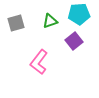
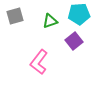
gray square: moved 1 px left, 7 px up
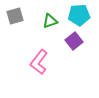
cyan pentagon: moved 1 px down
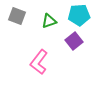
gray square: moved 2 px right; rotated 36 degrees clockwise
green triangle: moved 1 px left
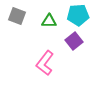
cyan pentagon: moved 1 px left
green triangle: rotated 21 degrees clockwise
pink L-shape: moved 6 px right, 1 px down
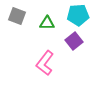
green triangle: moved 2 px left, 2 px down
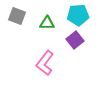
purple square: moved 1 px right, 1 px up
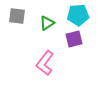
gray square: rotated 12 degrees counterclockwise
green triangle: rotated 35 degrees counterclockwise
purple square: moved 1 px left, 1 px up; rotated 24 degrees clockwise
